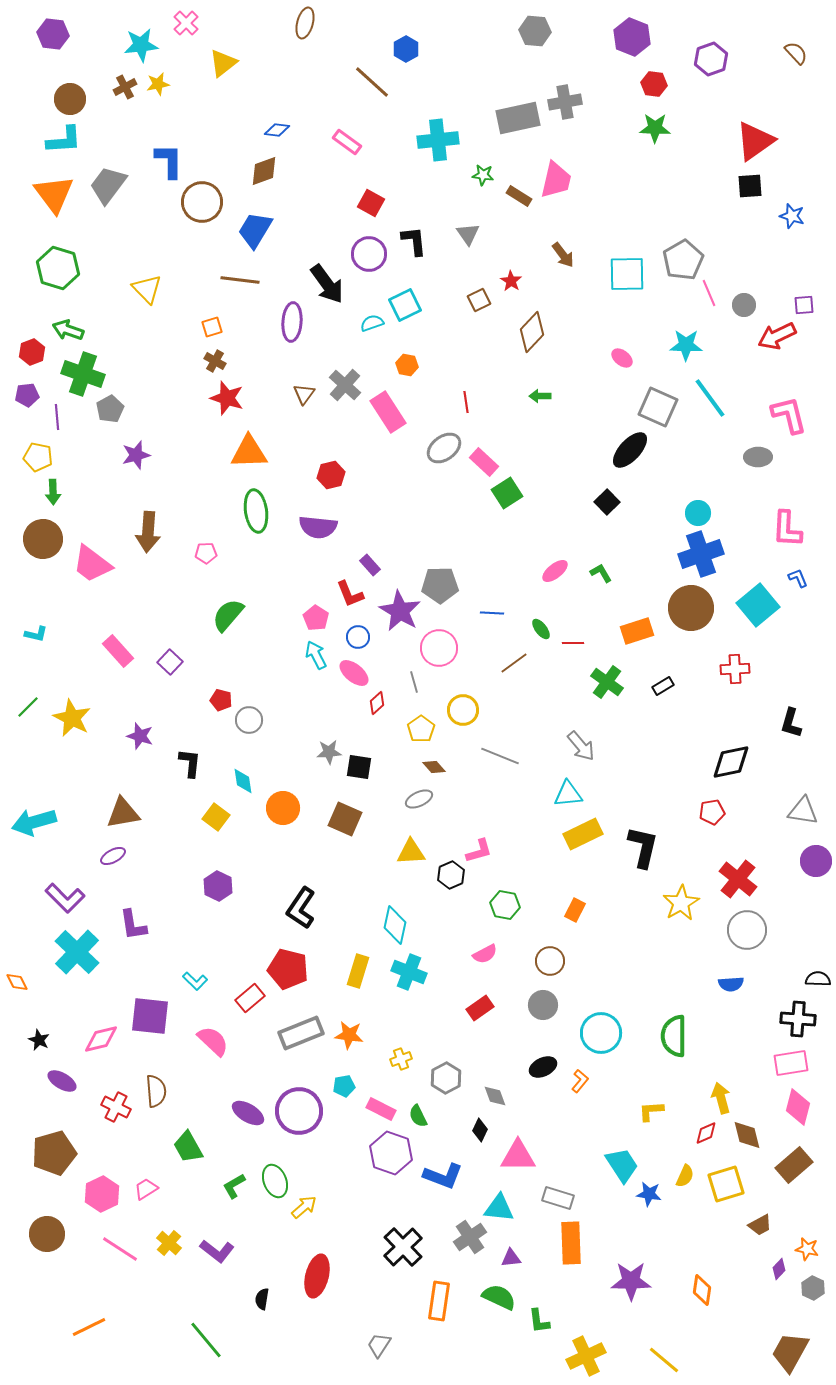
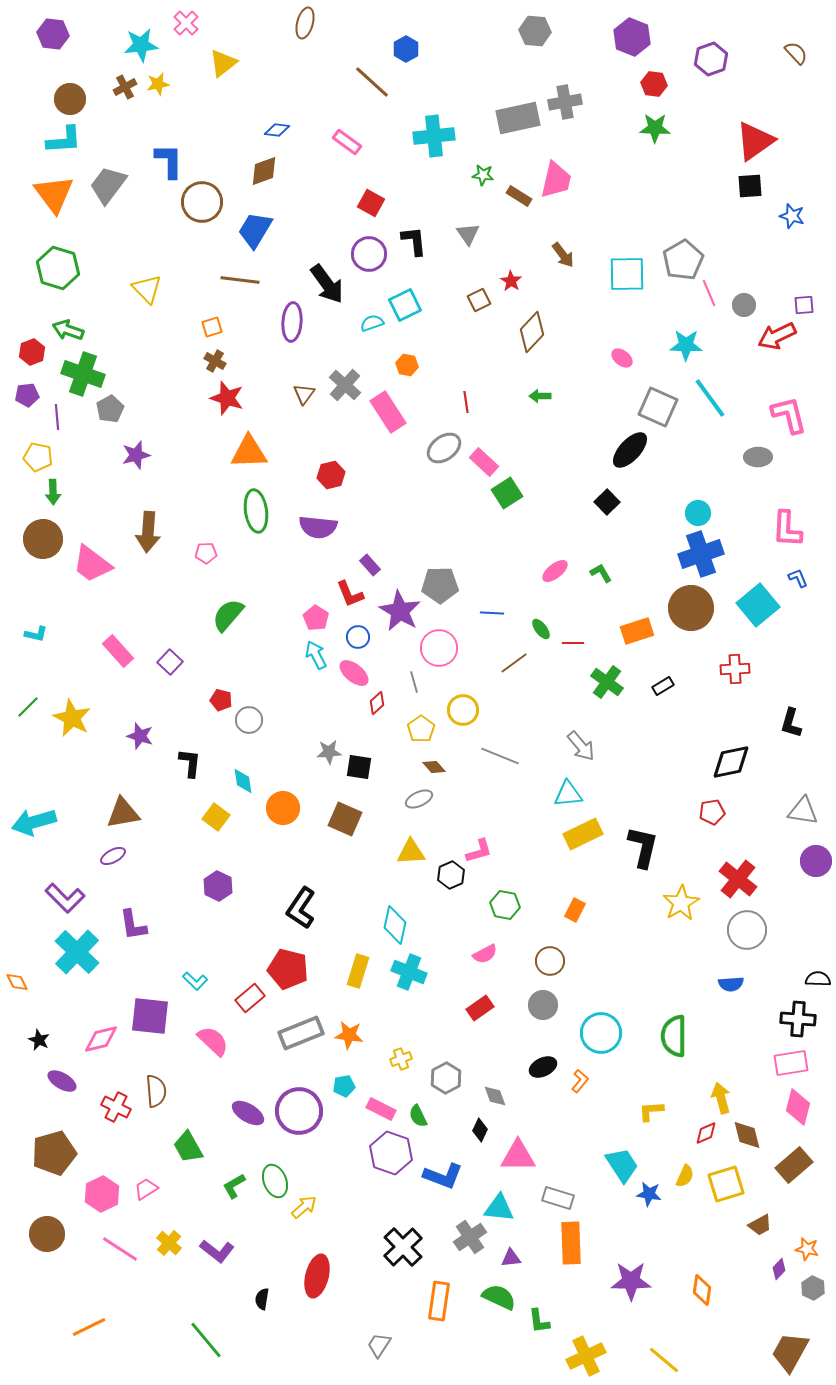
cyan cross at (438, 140): moved 4 px left, 4 px up
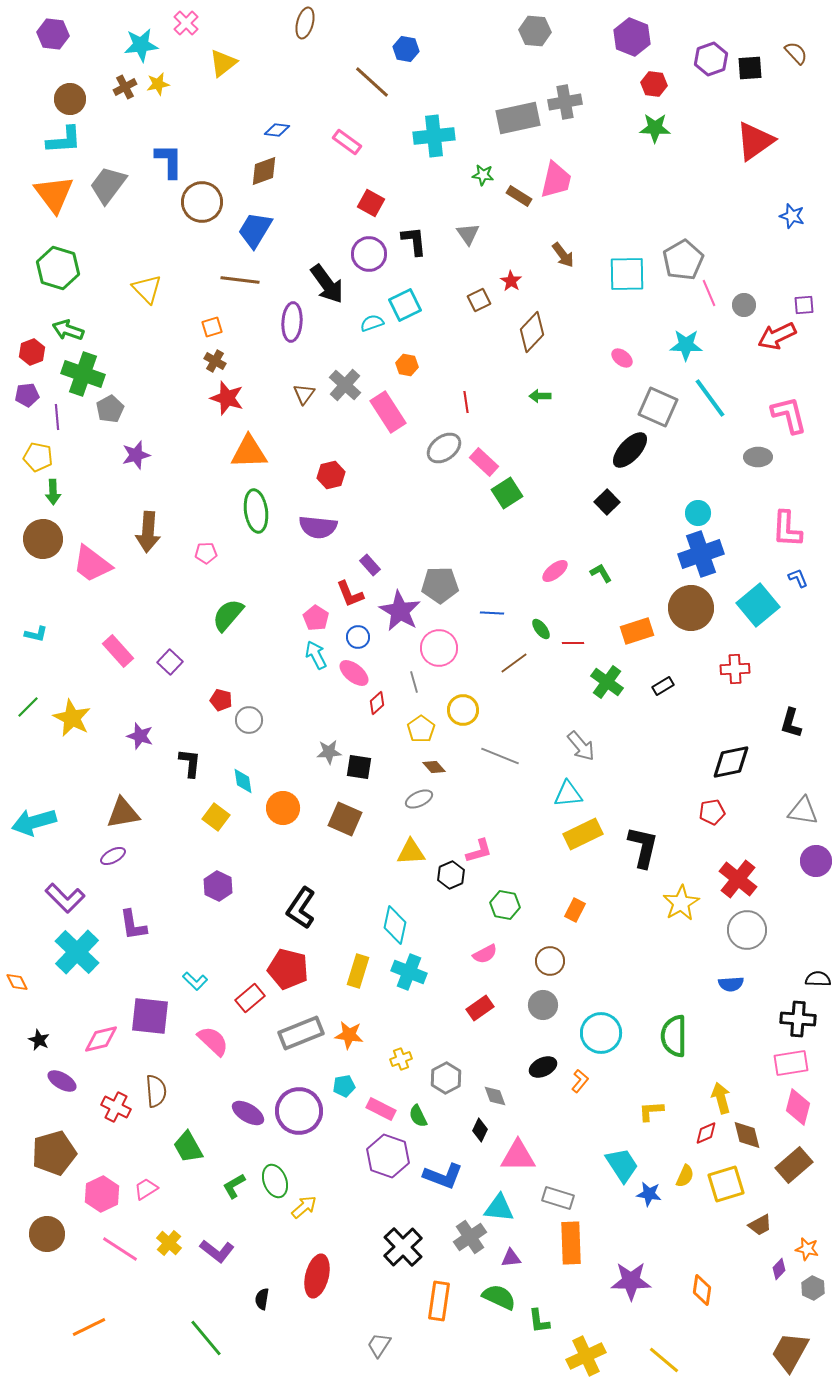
blue hexagon at (406, 49): rotated 20 degrees counterclockwise
black square at (750, 186): moved 118 px up
purple hexagon at (391, 1153): moved 3 px left, 3 px down
green line at (206, 1340): moved 2 px up
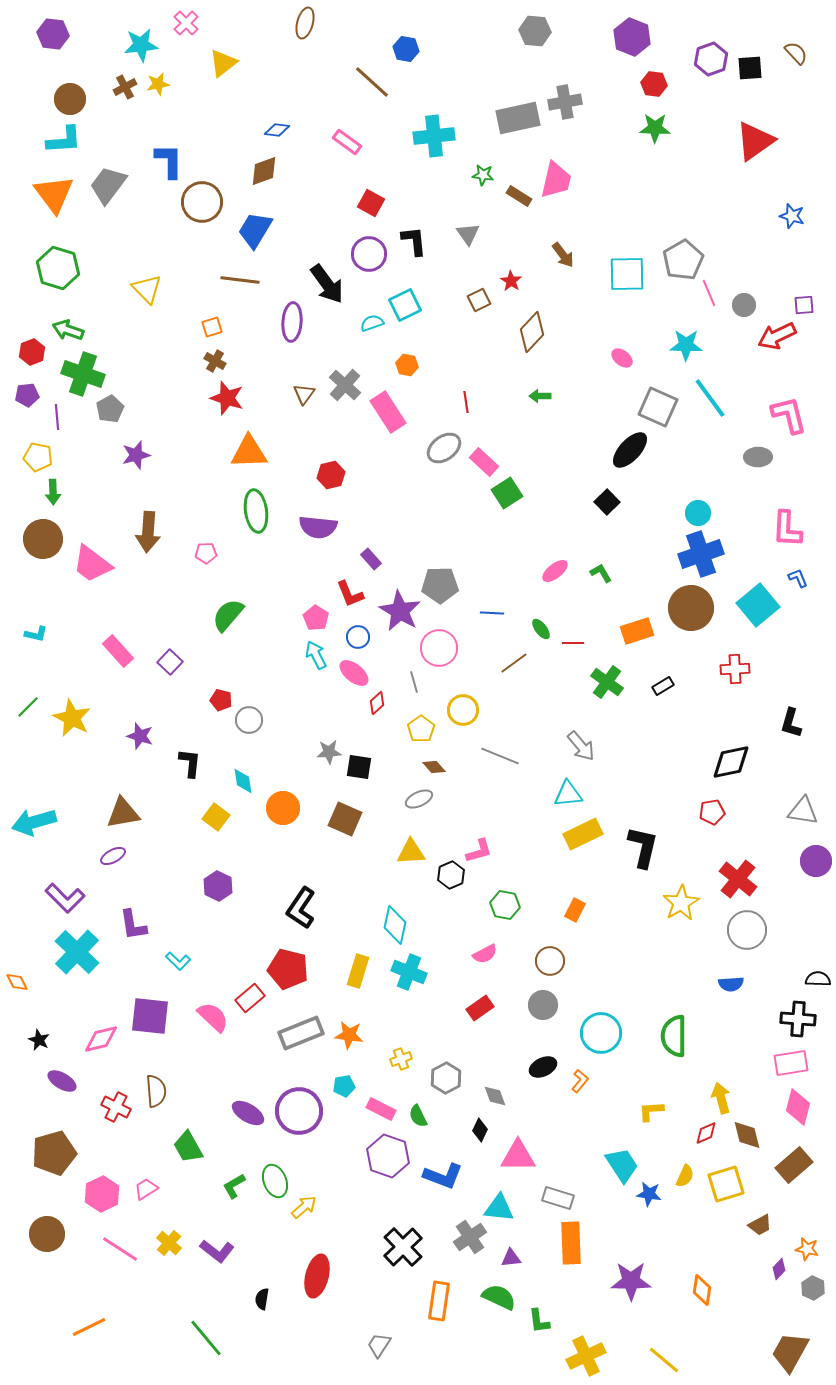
purple rectangle at (370, 565): moved 1 px right, 6 px up
cyan L-shape at (195, 981): moved 17 px left, 20 px up
pink semicircle at (213, 1041): moved 24 px up
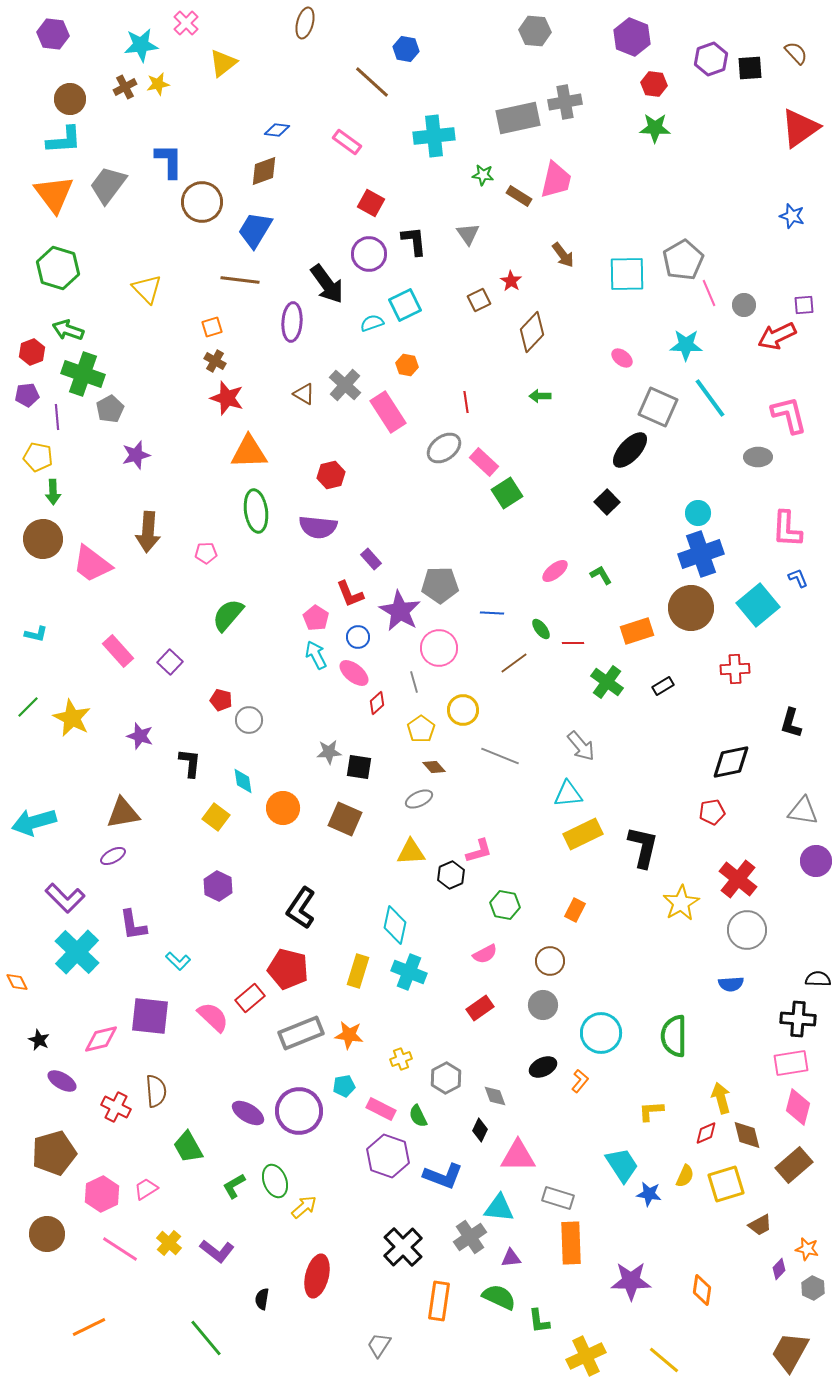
red triangle at (755, 141): moved 45 px right, 13 px up
brown triangle at (304, 394): rotated 35 degrees counterclockwise
green L-shape at (601, 573): moved 2 px down
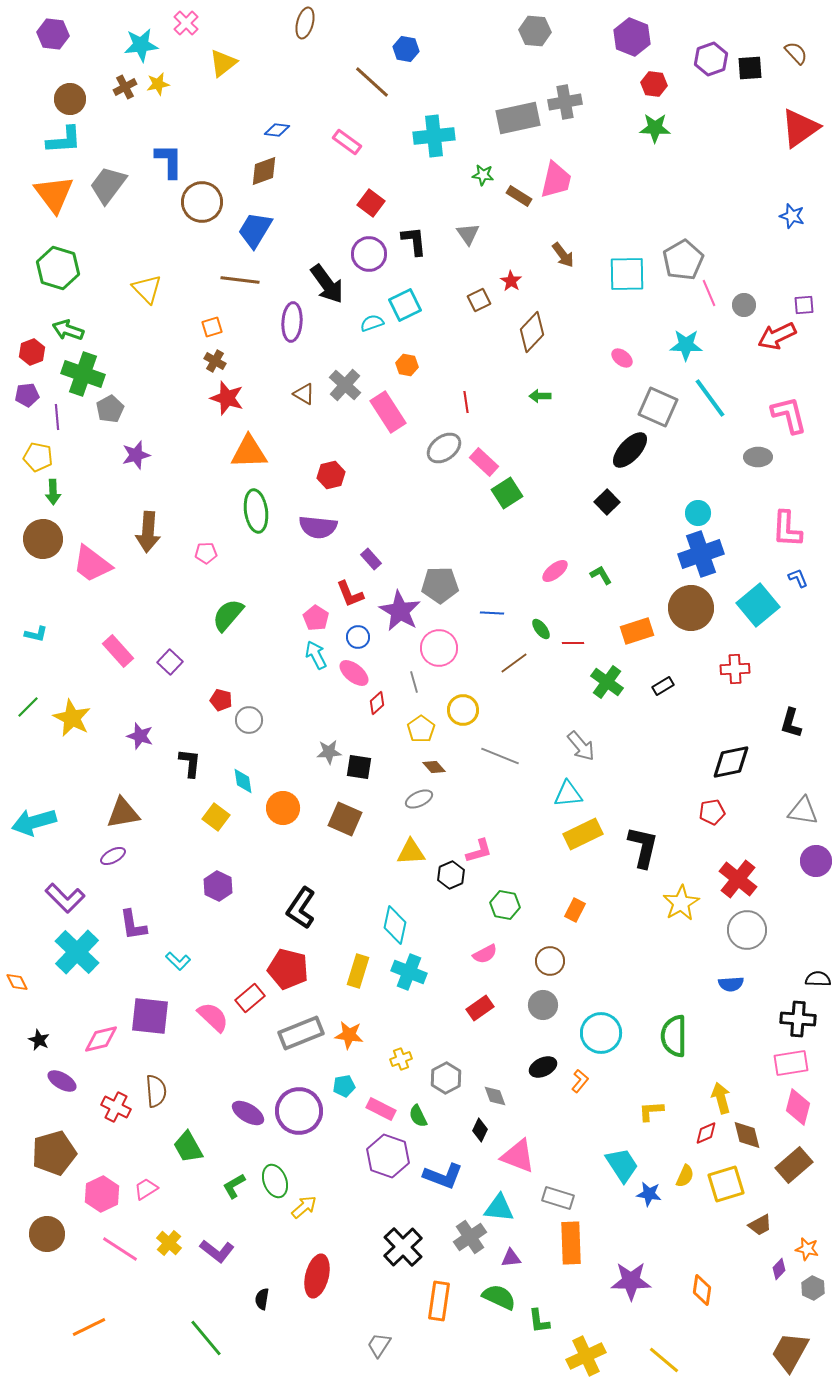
red square at (371, 203): rotated 8 degrees clockwise
pink triangle at (518, 1156): rotated 21 degrees clockwise
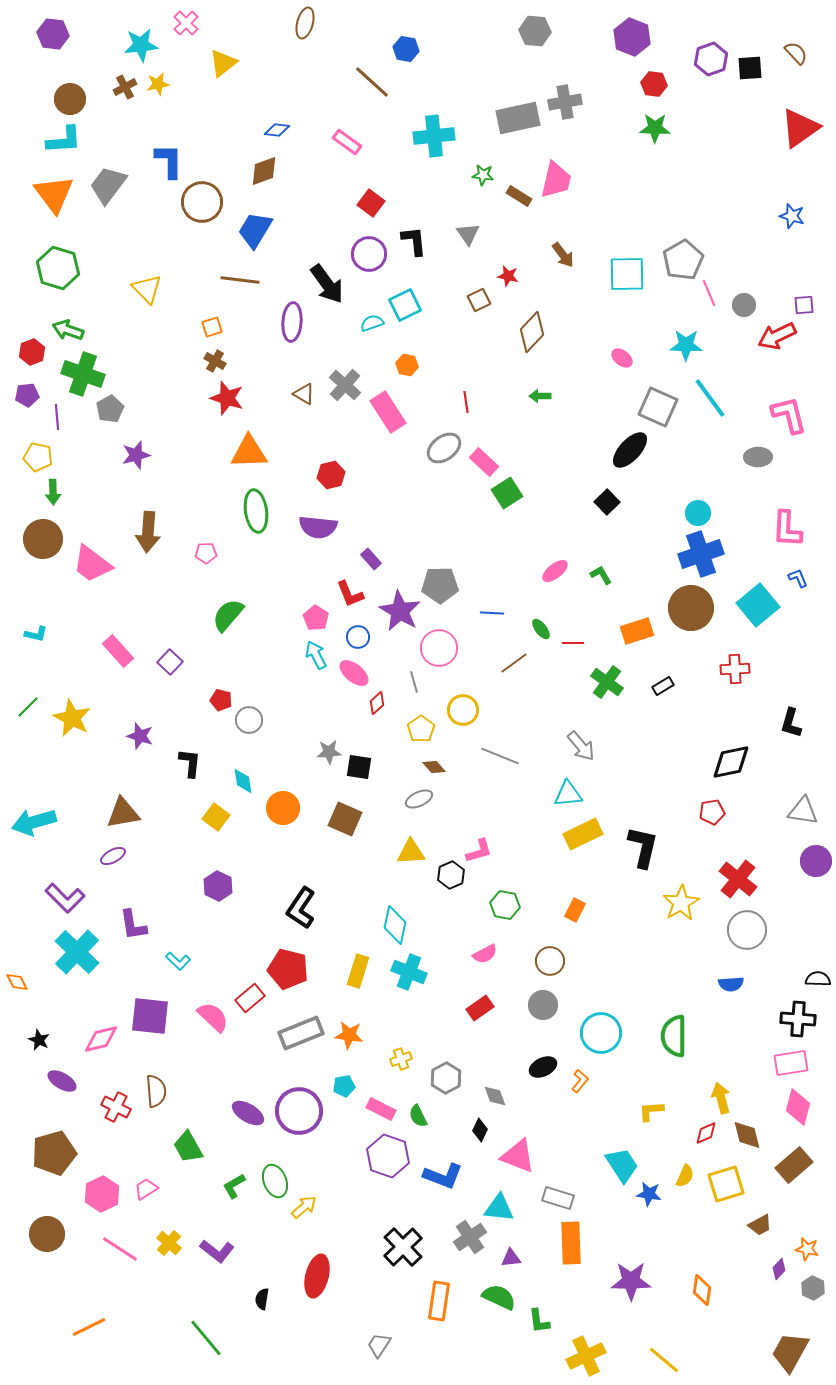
red star at (511, 281): moved 3 px left, 5 px up; rotated 20 degrees counterclockwise
